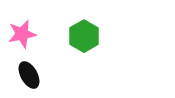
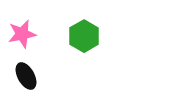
black ellipse: moved 3 px left, 1 px down
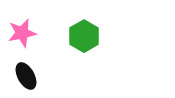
pink star: moved 1 px up
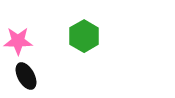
pink star: moved 4 px left, 8 px down; rotated 12 degrees clockwise
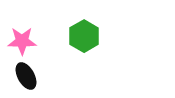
pink star: moved 4 px right
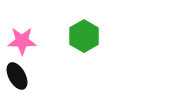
black ellipse: moved 9 px left
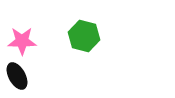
green hexagon: rotated 16 degrees counterclockwise
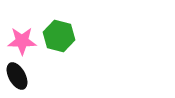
green hexagon: moved 25 px left
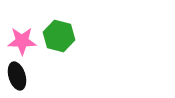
black ellipse: rotated 12 degrees clockwise
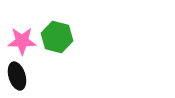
green hexagon: moved 2 px left, 1 px down
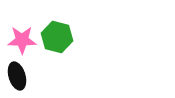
pink star: moved 1 px up
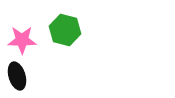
green hexagon: moved 8 px right, 7 px up
